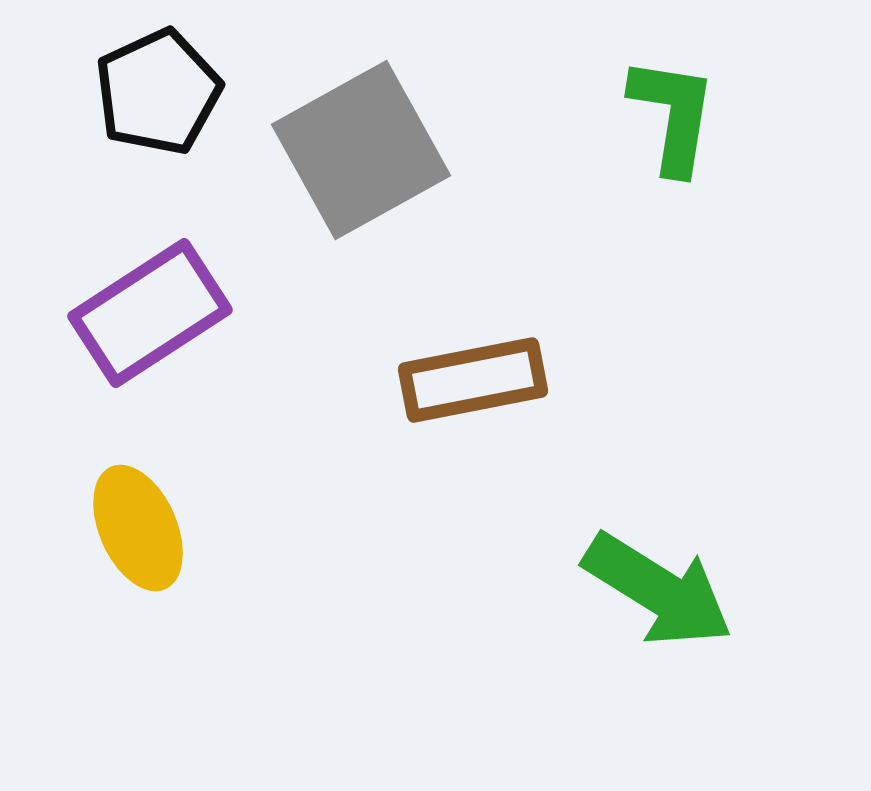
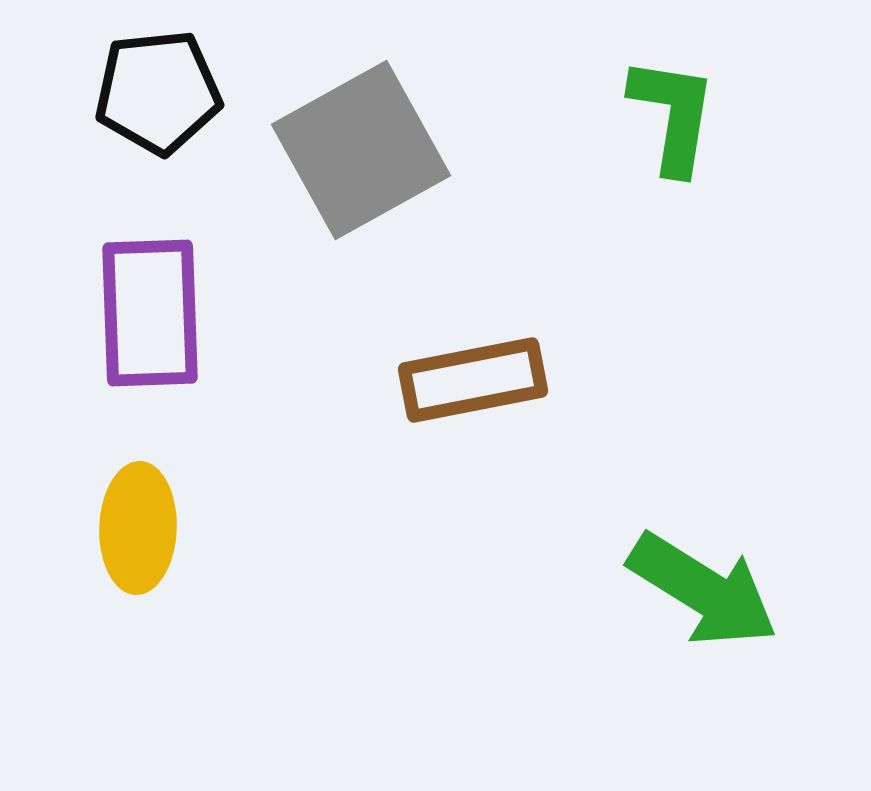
black pentagon: rotated 19 degrees clockwise
purple rectangle: rotated 59 degrees counterclockwise
yellow ellipse: rotated 26 degrees clockwise
green arrow: moved 45 px right
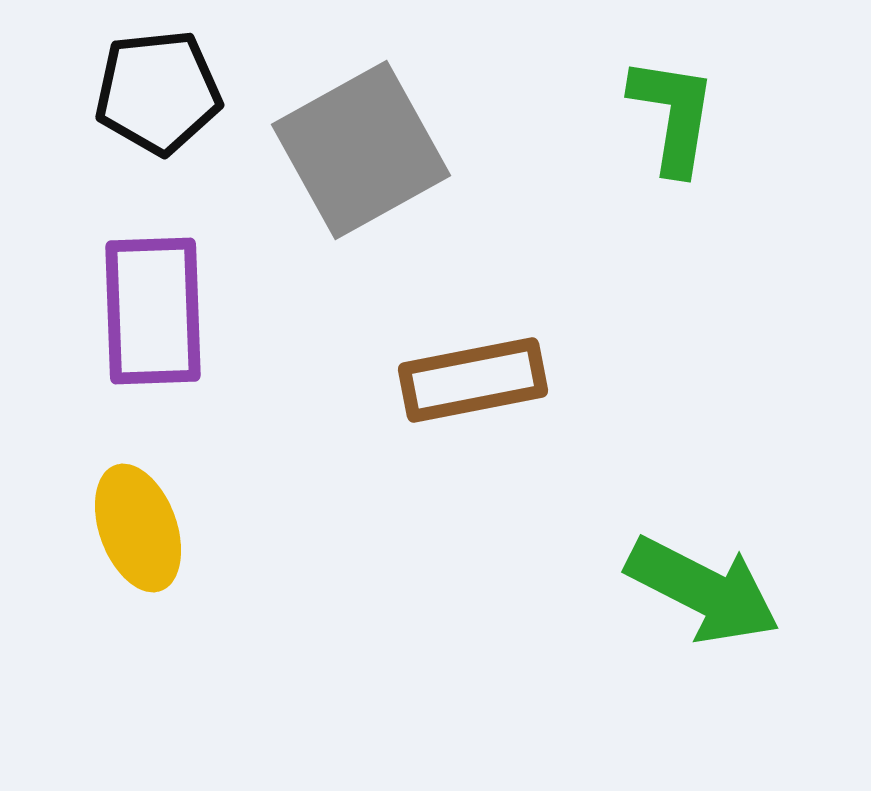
purple rectangle: moved 3 px right, 2 px up
yellow ellipse: rotated 22 degrees counterclockwise
green arrow: rotated 5 degrees counterclockwise
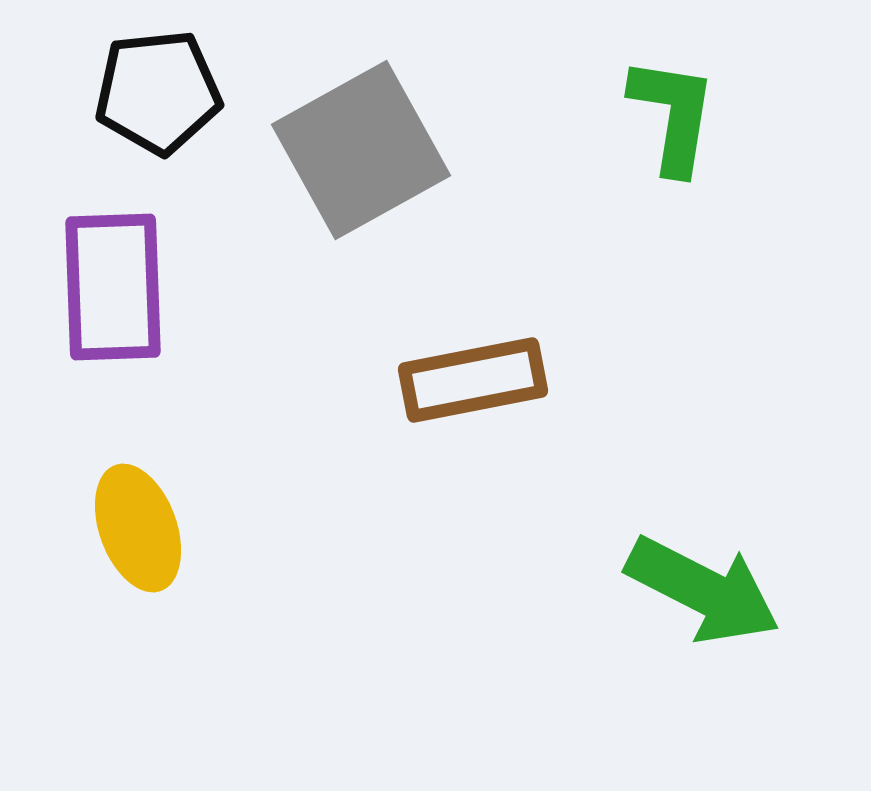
purple rectangle: moved 40 px left, 24 px up
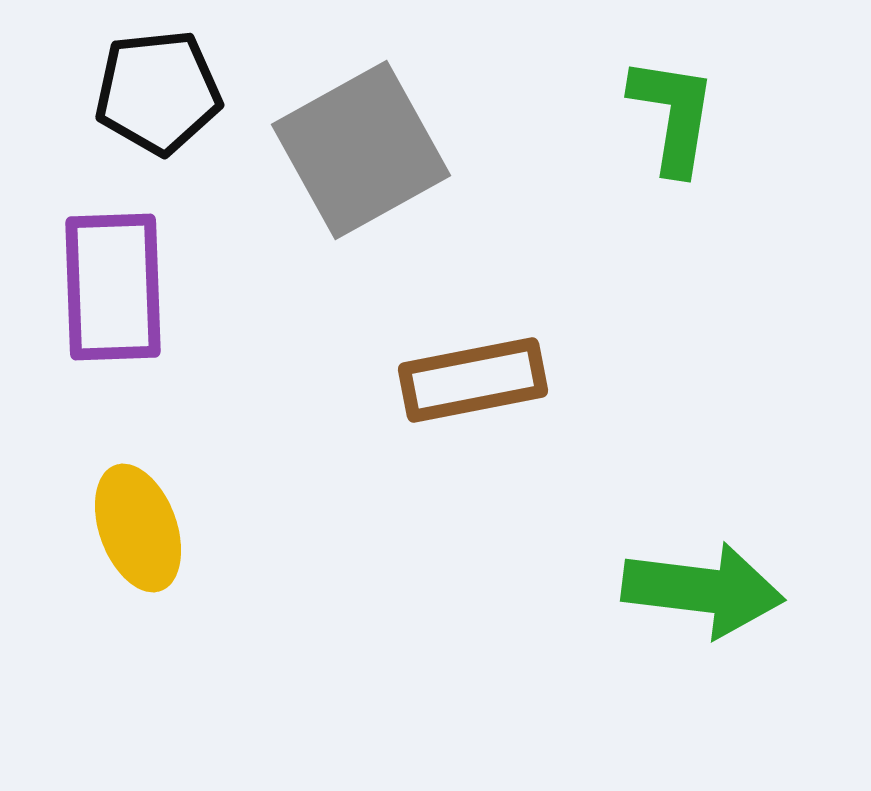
green arrow: rotated 20 degrees counterclockwise
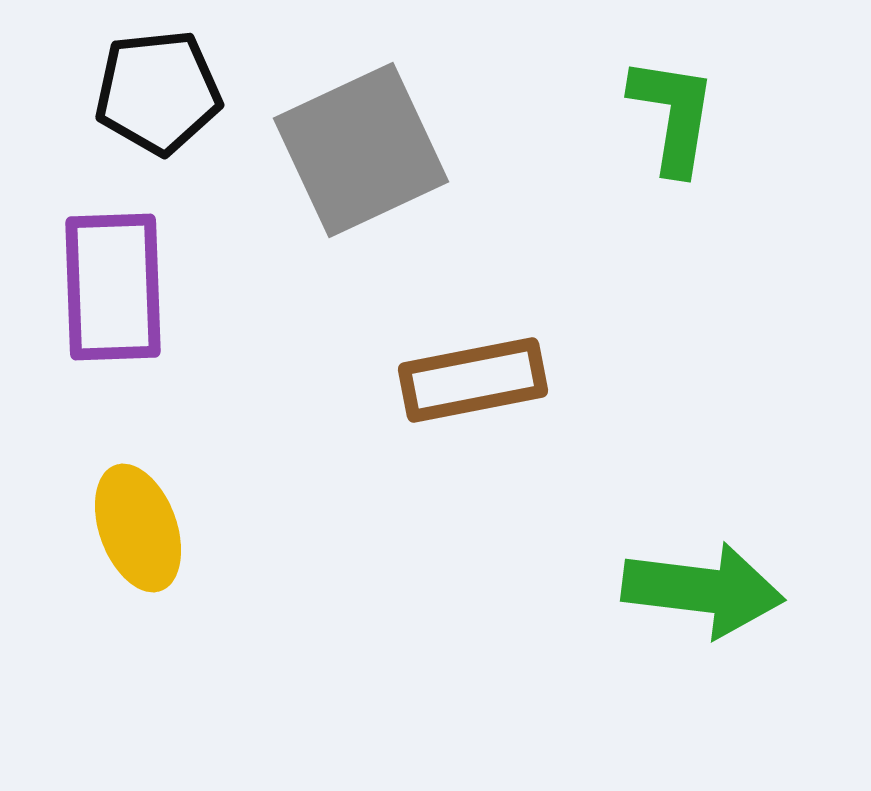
gray square: rotated 4 degrees clockwise
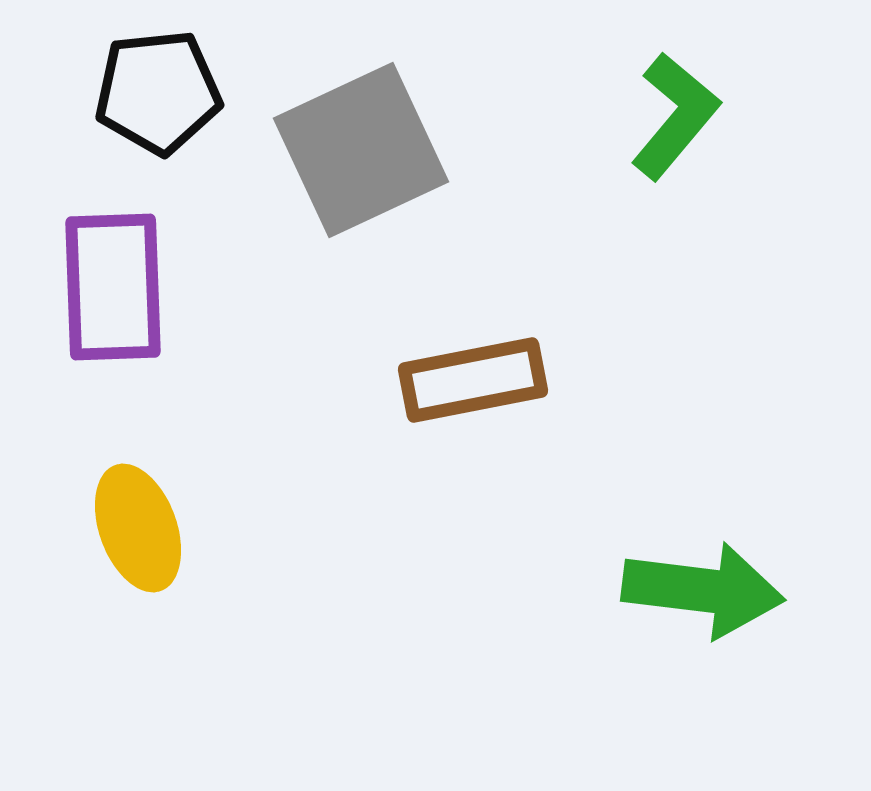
green L-shape: moved 2 px right, 1 px down; rotated 31 degrees clockwise
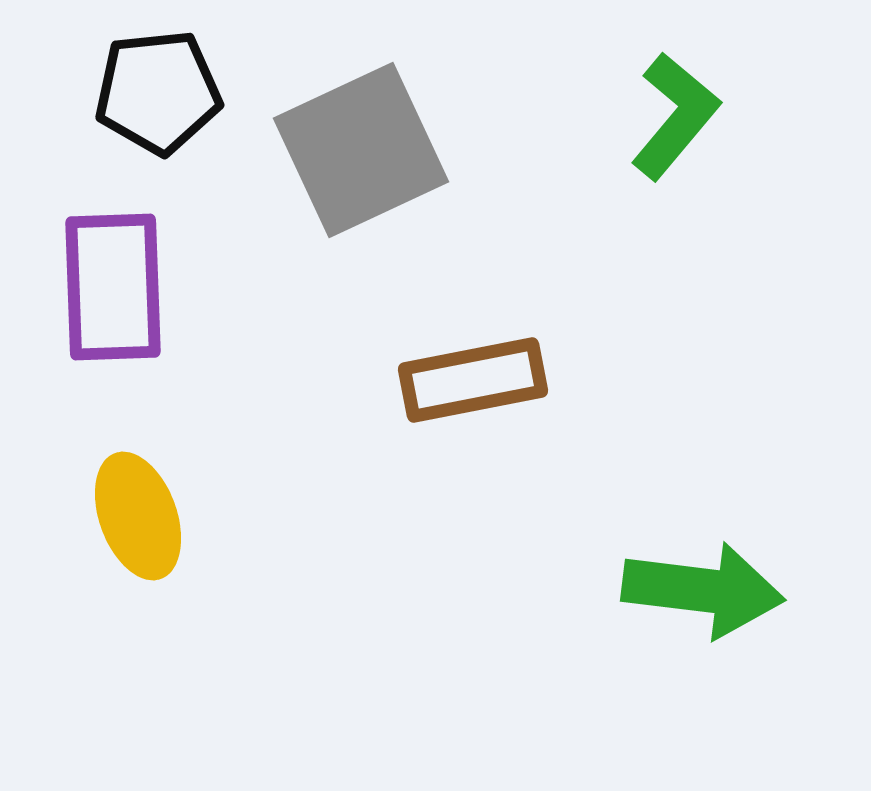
yellow ellipse: moved 12 px up
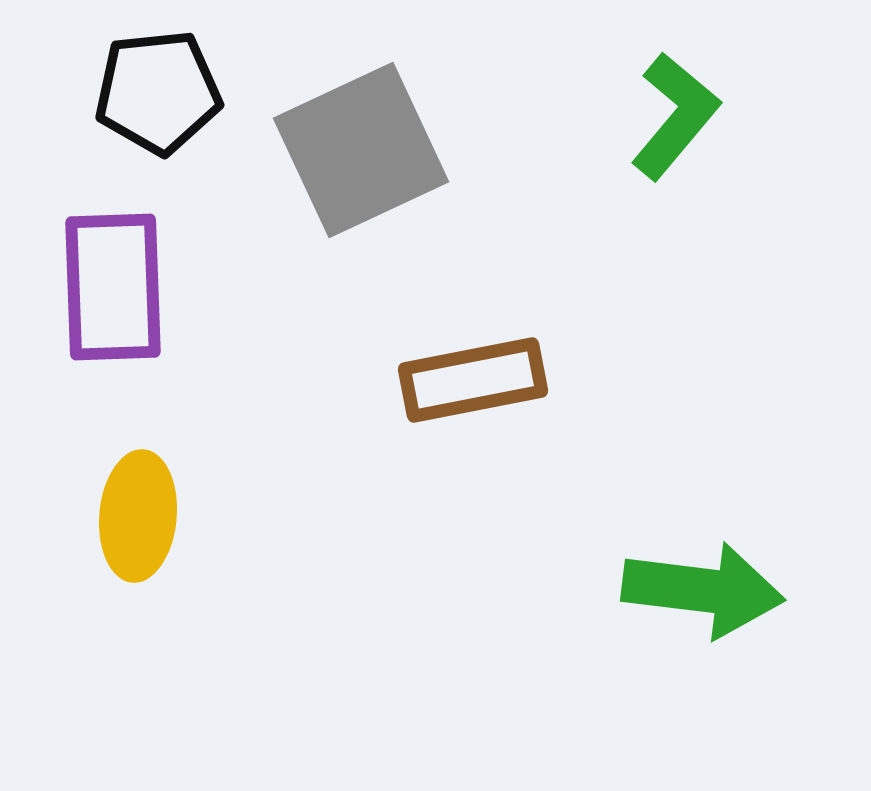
yellow ellipse: rotated 25 degrees clockwise
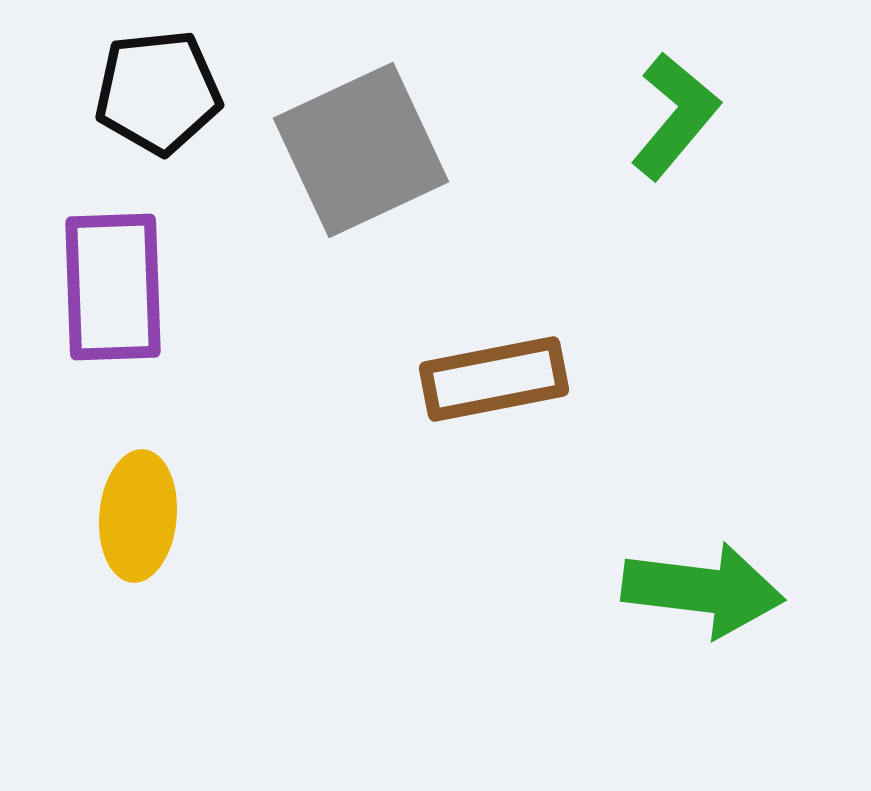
brown rectangle: moved 21 px right, 1 px up
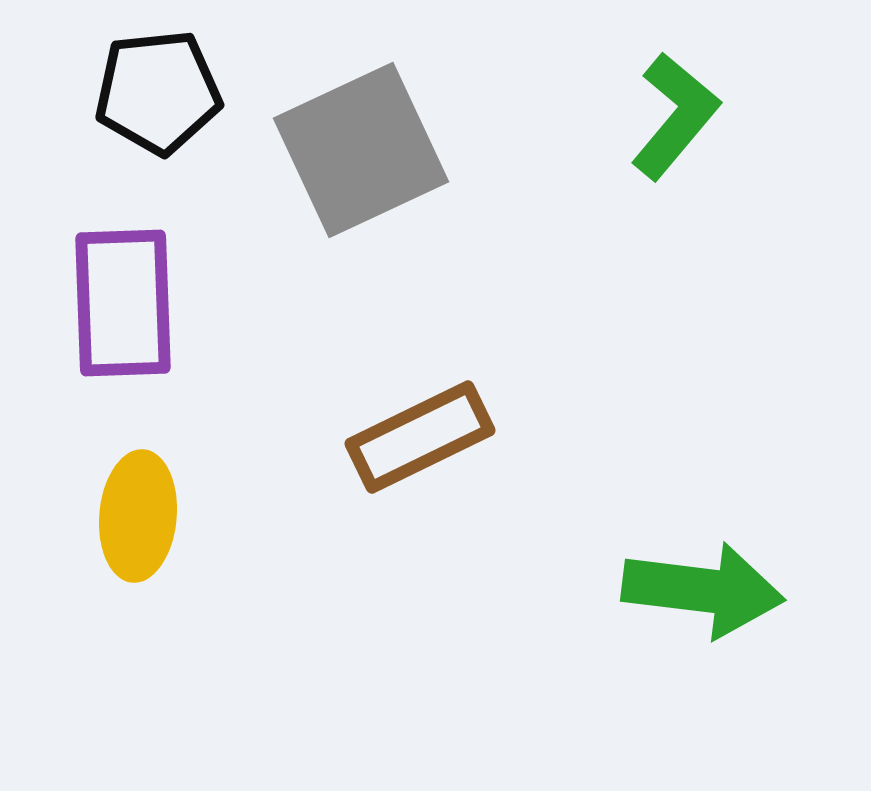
purple rectangle: moved 10 px right, 16 px down
brown rectangle: moved 74 px left, 58 px down; rotated 15 degrees counterclockwise
